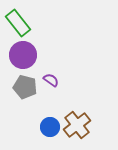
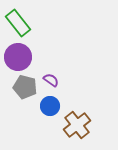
purple circle: moved 5 px left, 2 px down
blue circle: moved 21 px up
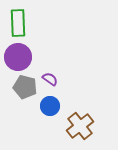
green rectangle: rotated 36 degrees clockwise
purple semicircle: moved 1 px left, 1 px up
brown cross: moved 3 px right, 1 px down
